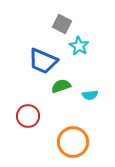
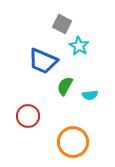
green semicircle: moved 4 px right; rotated 42 degrees counterclockwise
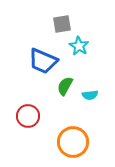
gray square: rotated 36 degrees counterclockwise
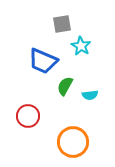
cyan star: moved 2 px right
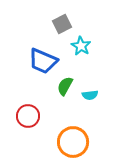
gray square: rotated 18 degrees counterclockwise
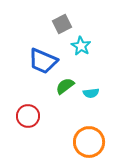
green semicircle: rotated 24 degrees clockwise
cyan semicircle: moved 1 px right, 2 px up
orange circle: moved 16 px right
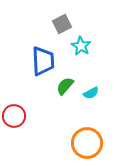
blue trapezoid: rotated 116 degrees counterclockwise
green semicircle: rotated 12 degrees counterclockwise
cyan semicircle: rotated 21 degrees counterclockwise
red circle: moved 14 px left
orange circle: moved 2 px left, 1 px down
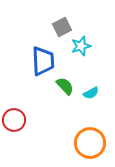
gray square: moved 3 px down
cyan star: rotated 24 degrees clockwise
green semicircle: rotated 96 degrees clockwise
red circle: moved 4 px down
orange circle: moved 3 px right
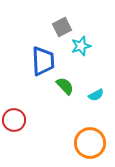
cyan semicircle: moved 5 px right, 2 px down
